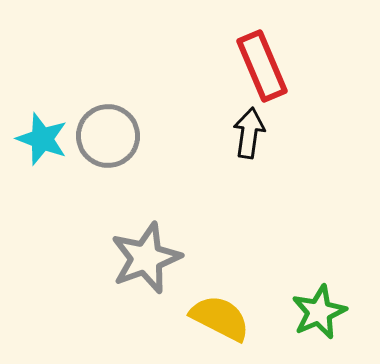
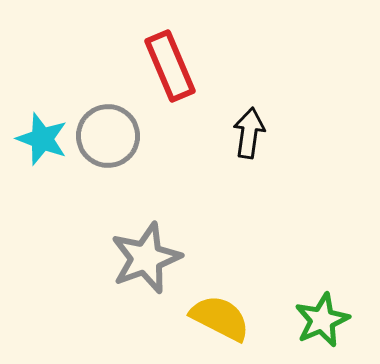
red rectangle: moved 92 px left
green star: moved 3 px right, 8 px down
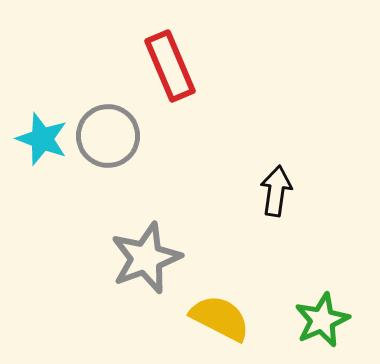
black arrow: moved 27 px right, 58 px down
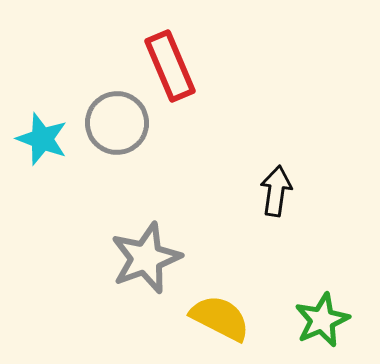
gray circle: moved 9 px right, 13 px up
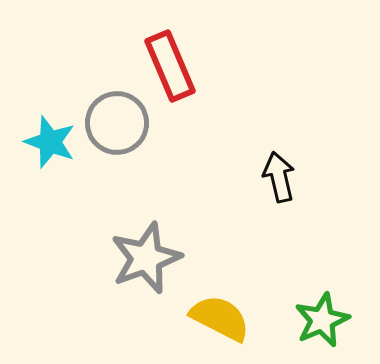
cyan star: moved 8 px right, 3 px down
black arrow: moved 3 px right, 14 px up; rotated 21 degrees counterclockwise
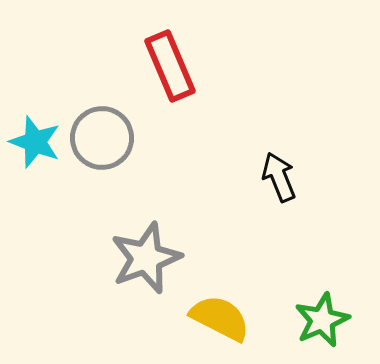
gray circle: moved 15 px left, 15 px down
cyan star: moved 15 px left
black arrow: rotated 9 degrees counterclockwise
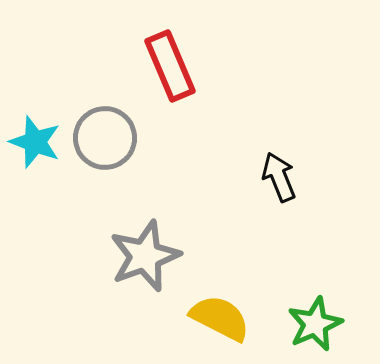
gray circle: moved 3 px right
gray star: moved 1 px left, 2 px up
green star: moved 7 px left, 4 px down
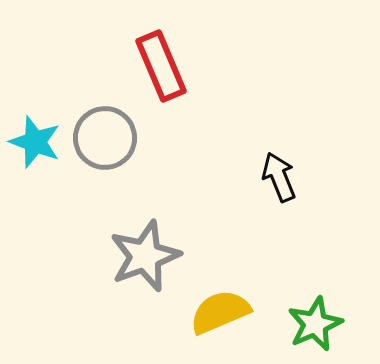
red rectangle: moved 9 px left
yellow semicircle: moved 6 px up; rotated 50 degrees counterclockwise
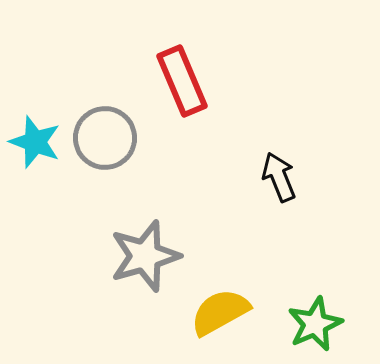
red rectangle: moved 21 px right, 15 px down
gray star: rotated 4 degrees clockwise
yellow semicircle: rotated 6 degrees counterclockwise
